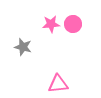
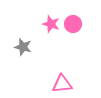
pink star: rotated 24 degrees clockwise
pink triangle: moved 4 px right
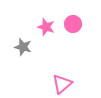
pink star: moved 5 px left, 3 px down
pink triangle: rotated 35 degrees counterclockwise
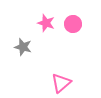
pink star: moved 4 px up
pink triangle: moved 1 px left, 1 px up
